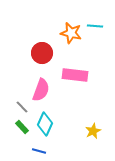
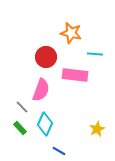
cyan line: moved 28 px down
red circle: moved 4 px right, 4 px down
green rectangle: moved 2 px left, 1 px down
yellow star: moved 4 px right, 2 px up
blue line: moved 20 px right; rotated 16 degrees clockwise
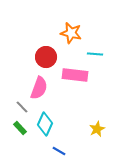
pink semicircle: moved 2 px left, 2 px up
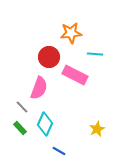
orange star: rotated 20 degrees counterclockwise
red circle: moved 3 px right
pink rectangle: rotated 20 degrees clockwise
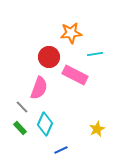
cyan line: rotated 14 degrees counterclockwise
blue line: moved 2 px right, 1 px up; rotated 56 degrees counterclockwise
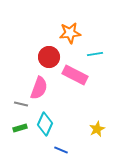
orange star: moved 1 px left
gray line: moved 1 px left, 3 px up; rotated 32 degrees counterclockwise
green rectangle: rotated 64 degrees counterclockwise
blue line: rotated 48 degrees clockwise
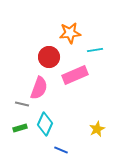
cyan line: moved 4 px up
pink rectangle: rotated 50 degrees counterclockwise
gray line: moved 1 px right
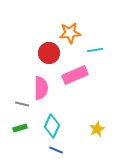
red circle: moved 4 px up
pink semicircle: moved 2 px right; rotated 20 degrees counterclockwise
cyan diamond: moved 7 px right, 2 px down
blue line: moved 5 px left
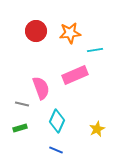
red circle: moved 13 px left, 22 px up
pink semicircle: rotated 20 degrees counterclockwise
cyan diamond: moved 5 px right, 5 px up
